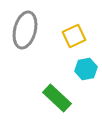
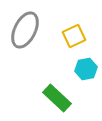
gray ellipse: rotated 12 degrees clockwise
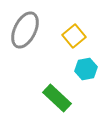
yellow square: rotated 15 degrees counterclockwise
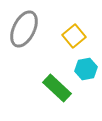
gray ellipse: moved 1 px left, 1 px up
green rectangle: moved 10 px up
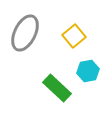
gray ellipse: moved 1 px right, 4 px down
cyan hexagon: moved 2 px right, 2 px down
